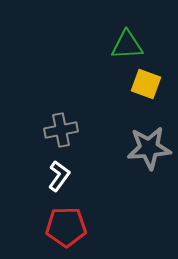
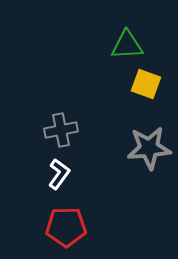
white L-shape: moved 2 px up
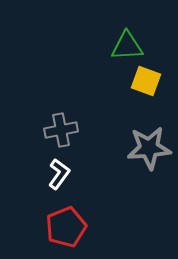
green triangle: moved 1 px down
yellow square: moved 3 px up
red pentagon: rotated 21 degrees counterclockwise
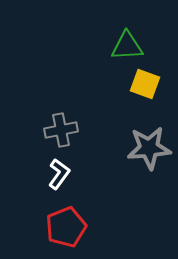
yellow square: moved 1 px left, 3 px down
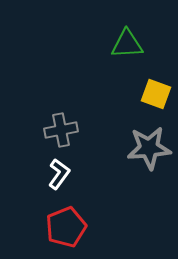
green triangle: moved 2 px up
yellow square: moved 11 px right, 10 px down
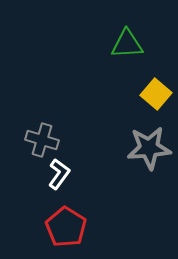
yellow square: rotated 20 degrees clockwise
gray cross: moved 19 px left, 10 px down; rotated 28 degrees clockwise
red pentagon: rotated 18 degrees counterclockwise
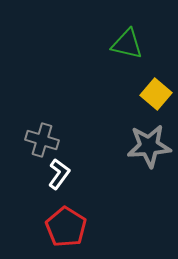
green triangle: rotated 16 degrees clockwise
gray star: moved 2 px up
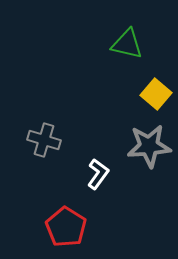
gray cross: moved 2 px right
white L-shape: moved 39 px right
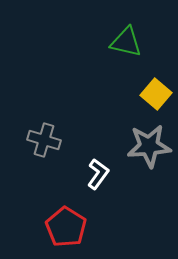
green triangle: moved 1 px left, 2 px up
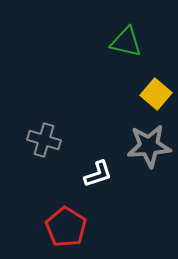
white L-shape: rotated 36 degrees clockwise
